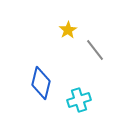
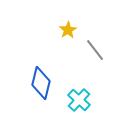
cyan cross: rotated 30 degrees counterclockwise
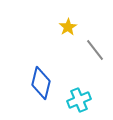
yellow star: moved 3 px up
cyan cross: rotated 25 degrees clockwise
